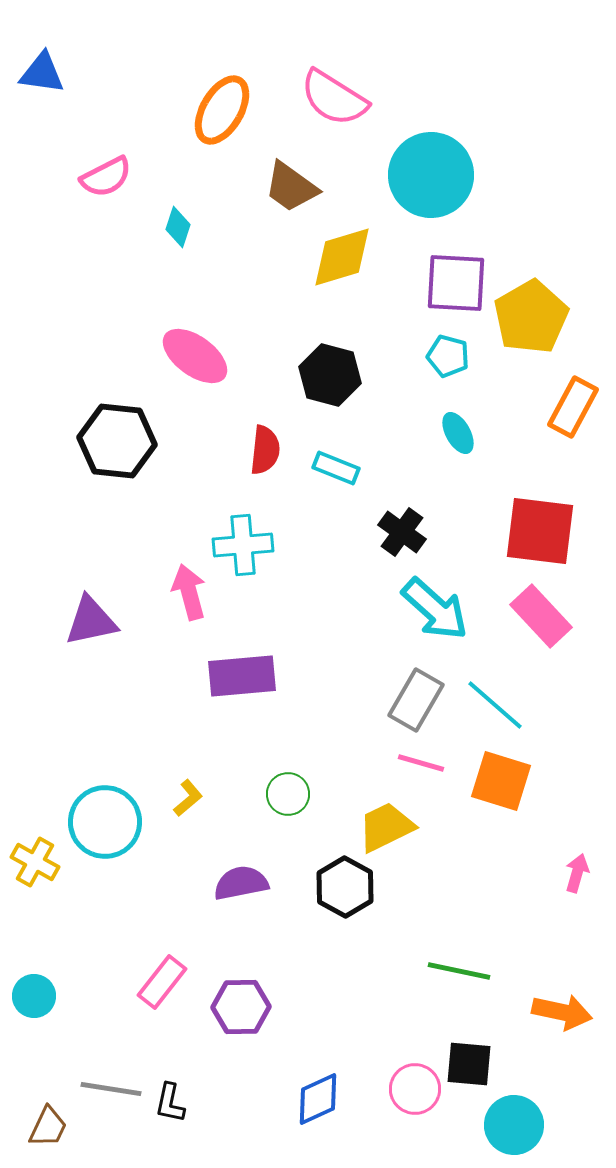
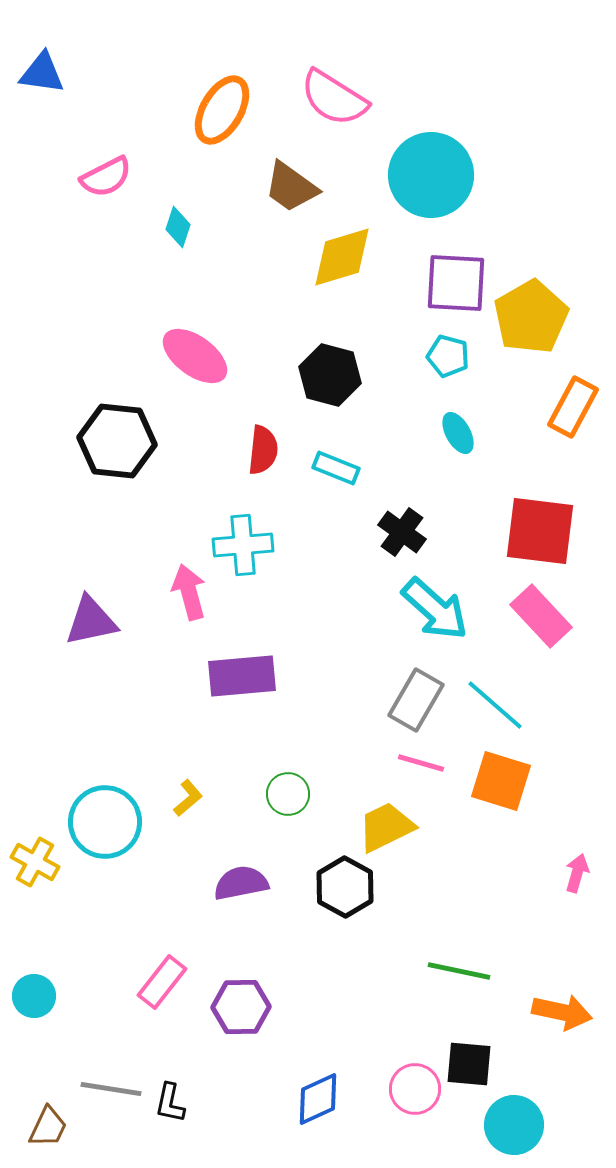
red semicircle at (265, 450): moved 2 px left
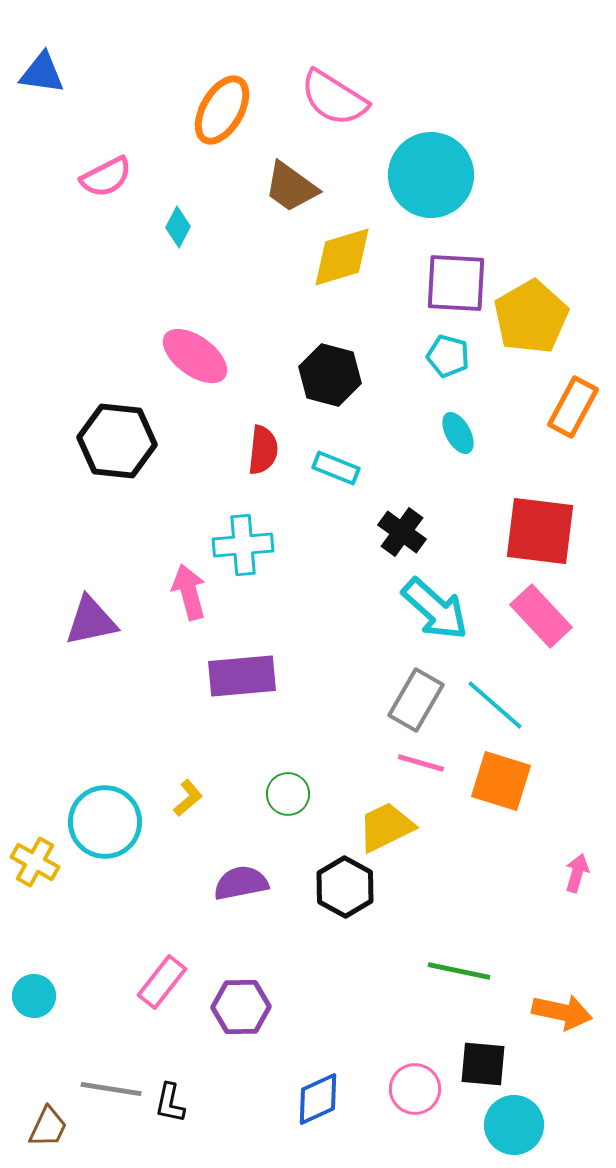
cyan diamond at (178, 227): rotated 9 degrees clockwise
black square at (469, 1064): moved 14 px right
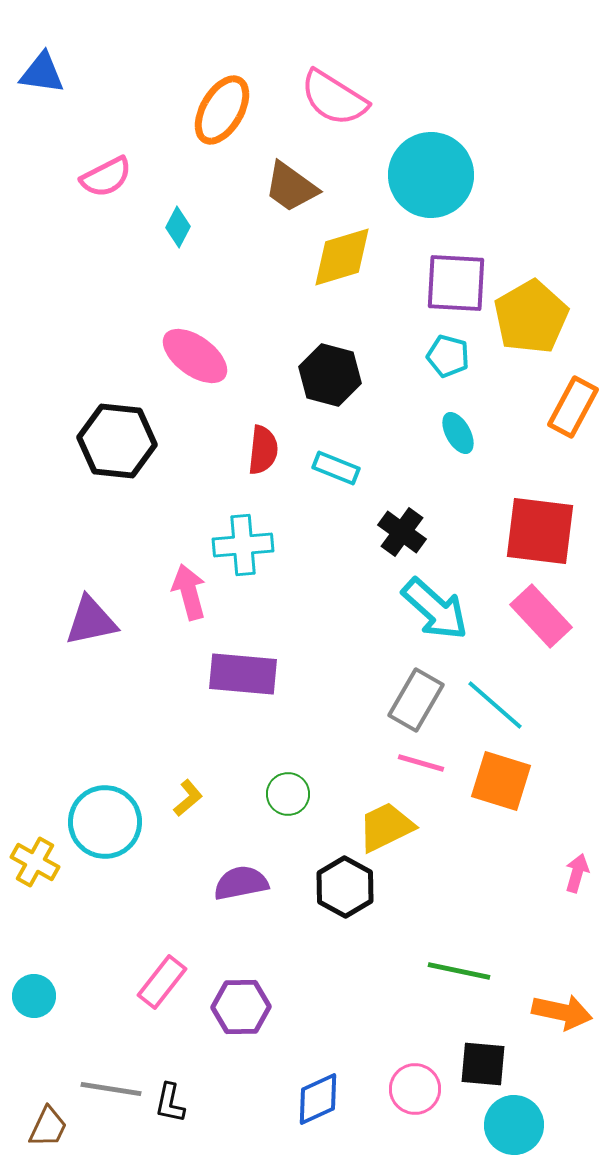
purple rectangle at (242, 676): moved 1 px right, 2 px up; rotated 10 degrees clockwise
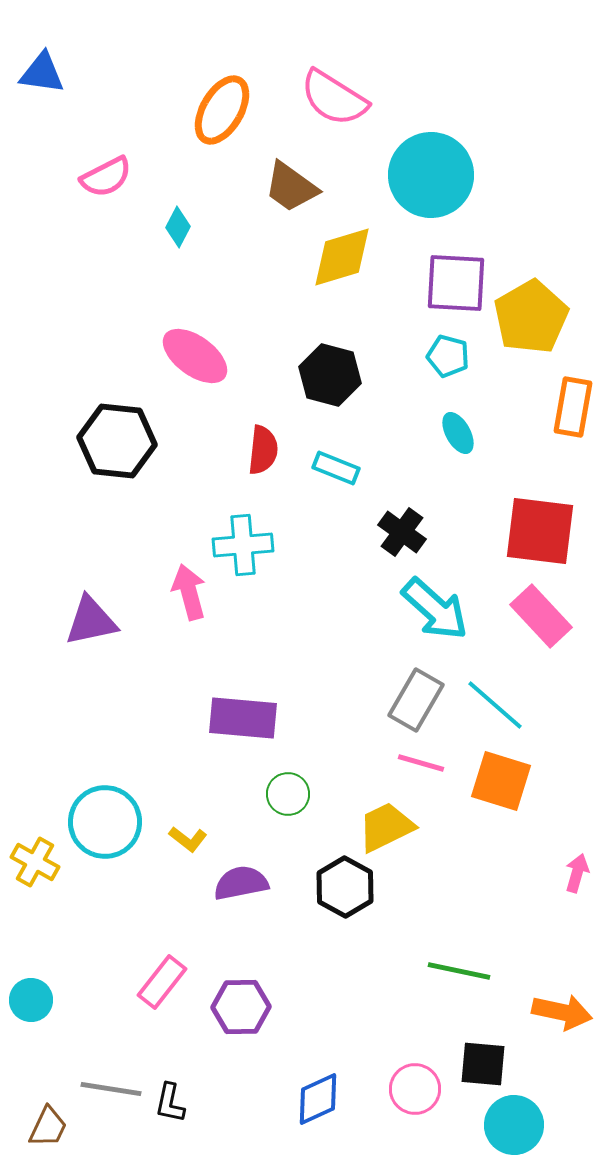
orange rectangle at (573, 407): rotated 18 degrees counterclockwise
purple rectangle at (243, 674): moved 44 px down
yellow L-shape at (188, 798): moved 41 px down; rotated 78 degrees clockwise
cyan circle at (34, 996): moved 3 px left, 4 px down
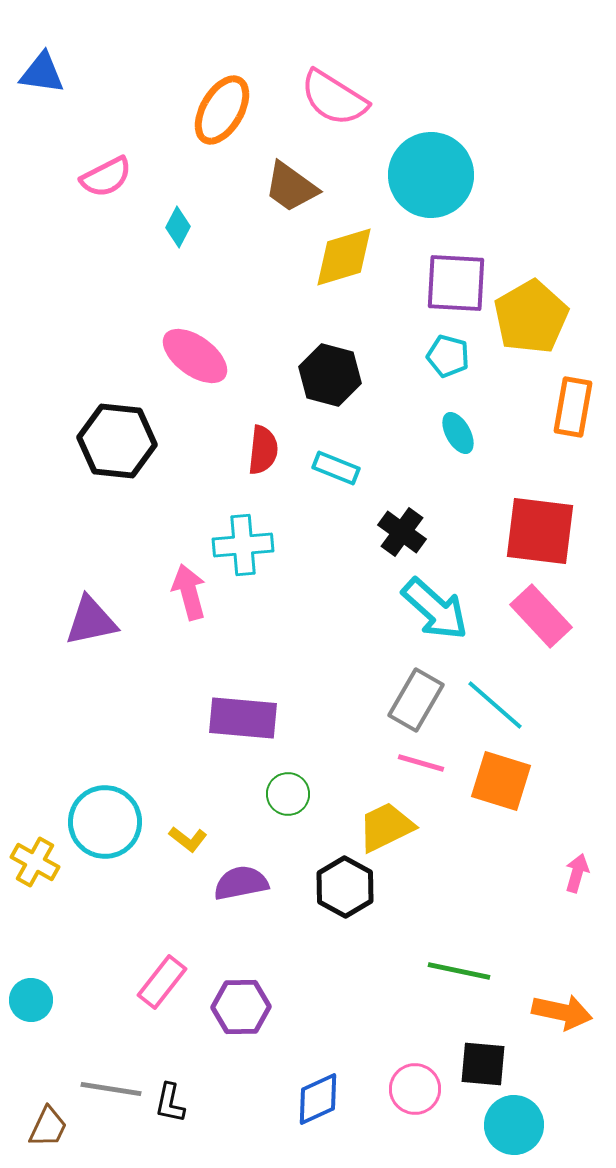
yellow diamond at (342, 257): moved 2 px right
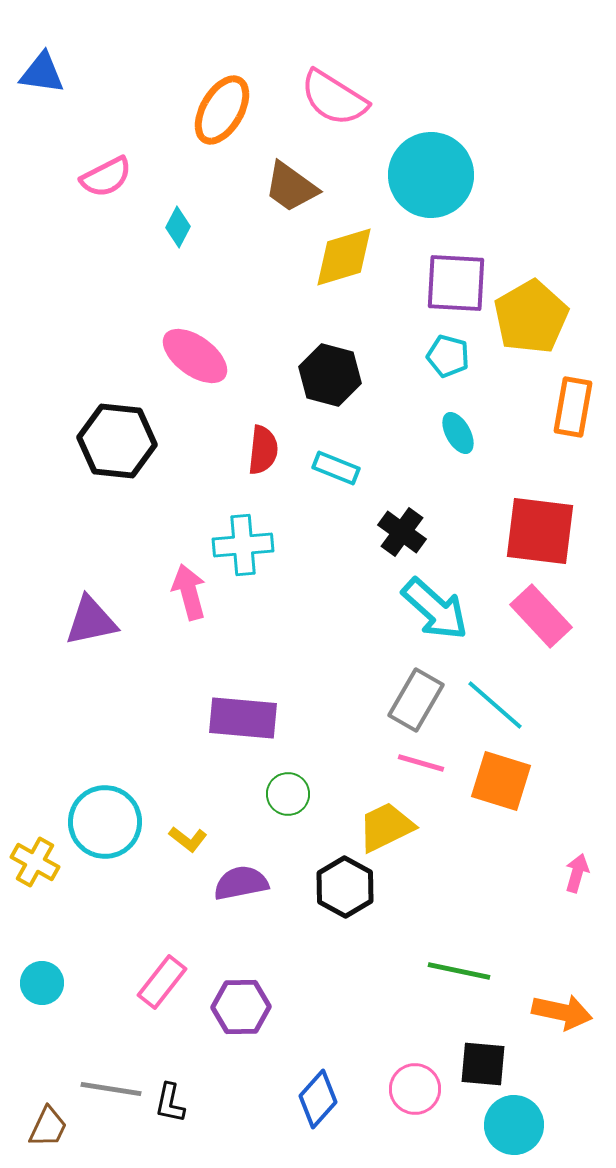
cyan circle at (31, 1000): moved 11 px right, 17 px up
blue diamond at (318, 1099): rotated 24 degrees counterclockwise
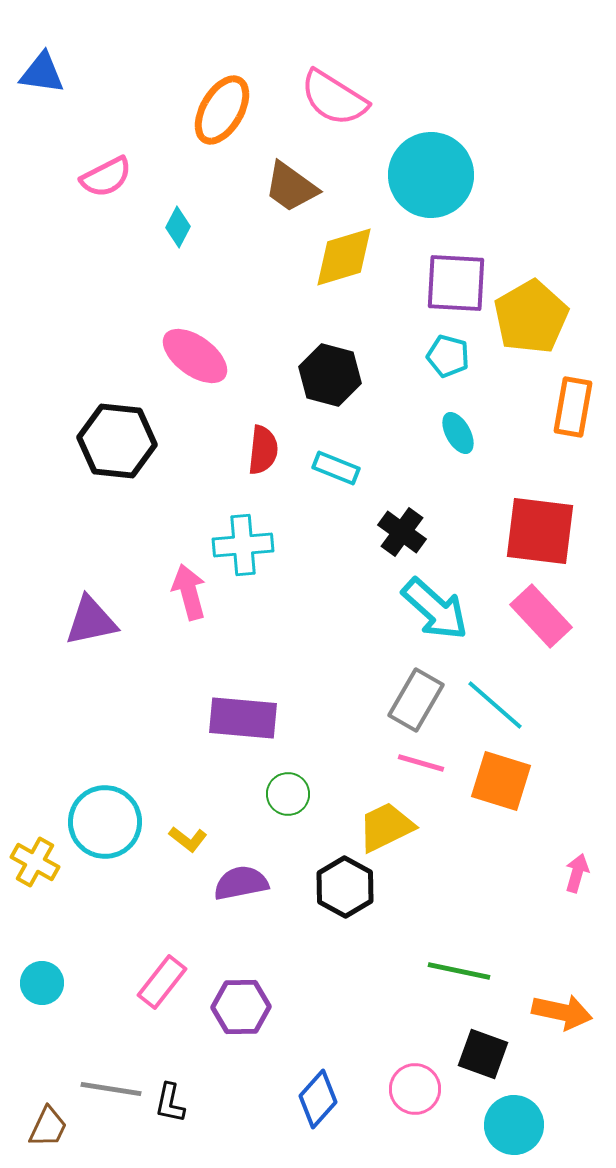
black square at (483, 1064): moved 10 px up; rotated 15 degrees clockwise
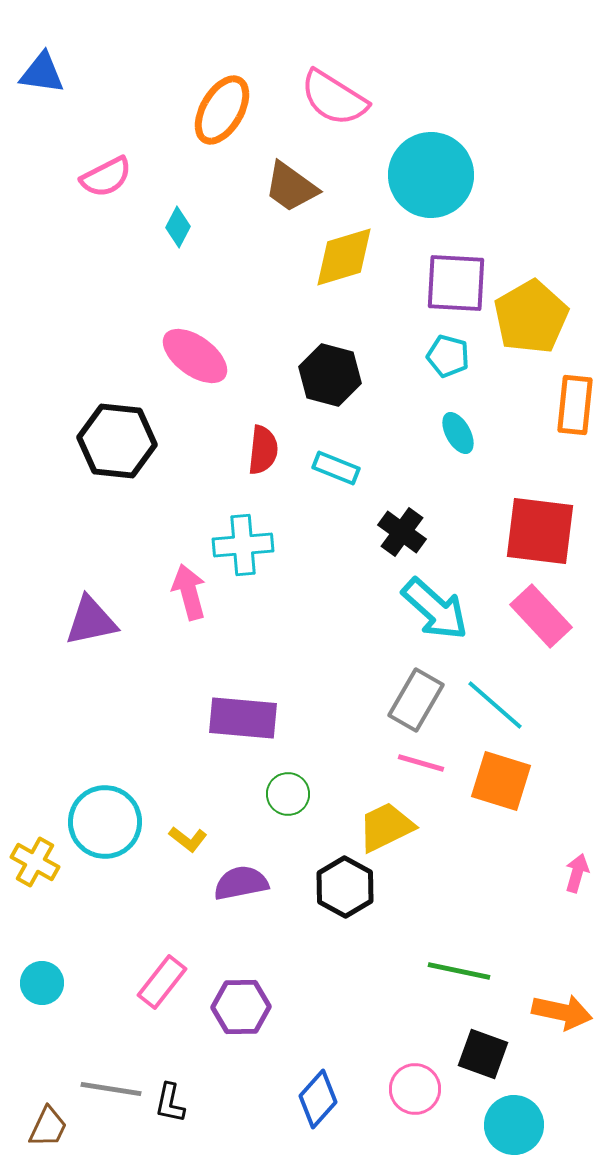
orange rectangle at (573, 407): moved 2 px right, 2 px up; rotated 4 degrees counterclockwise
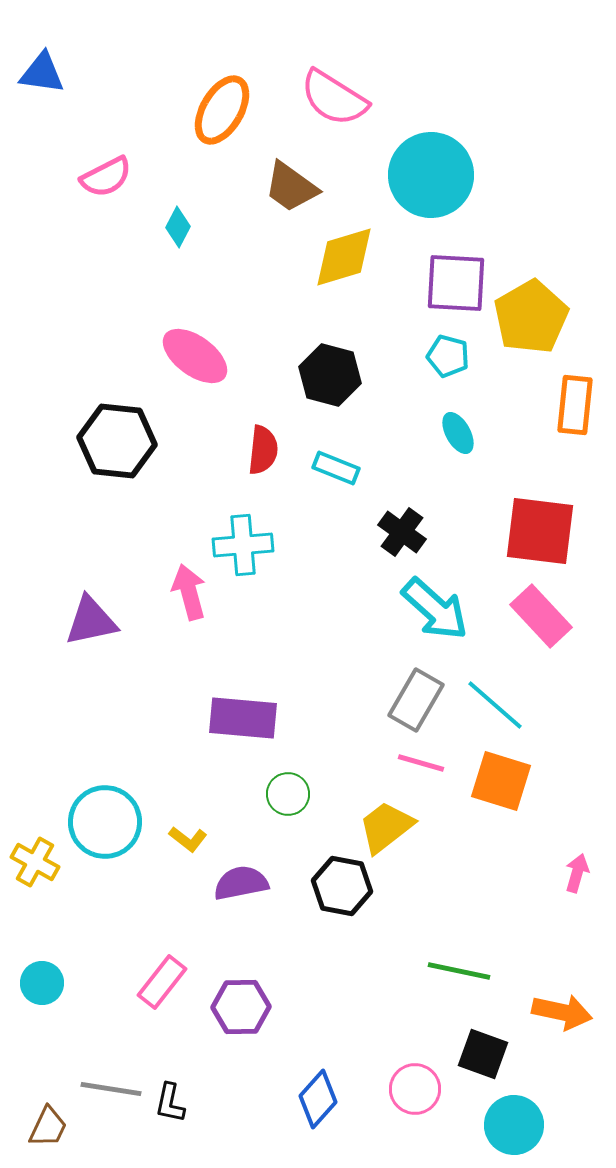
yellow trapezoid at (386, 827): rotated 12 degrees counterclockwise
black hexagon at (345, 887): moved 3 px left, 1 px up; rotated 18 degrees counterclockwise
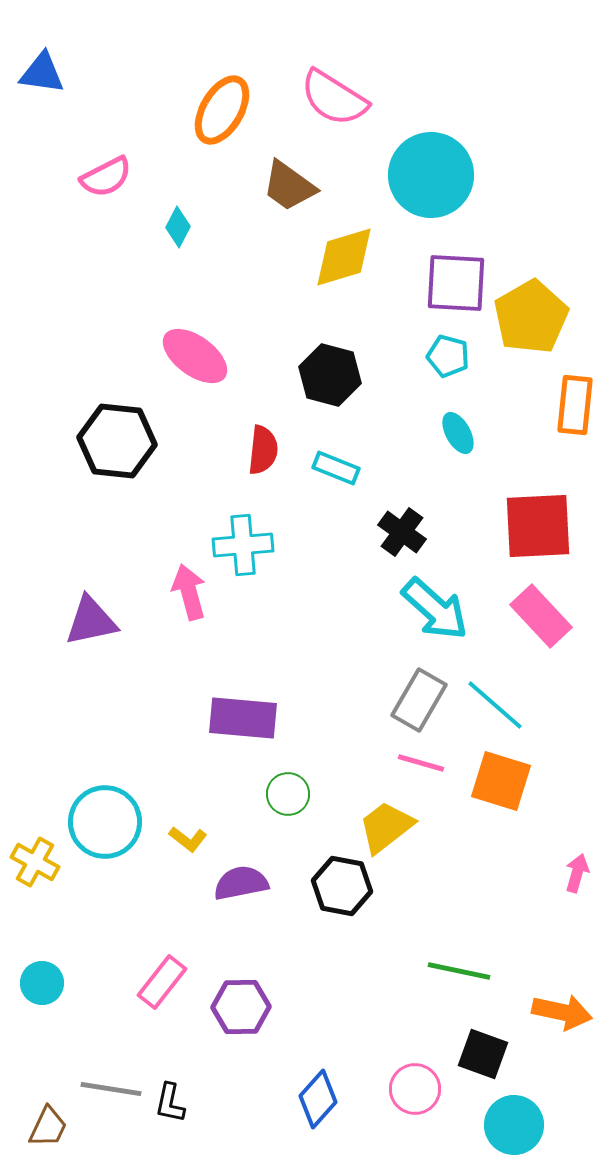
brown trapezoid at (291, 187): moved 2 px left, 1 px up
red square at (540, 531): moved 2 px left, 5 px up; rotated 10 degrees counterclockwise
gray rectangle at (416, 700): moved 3 px right
